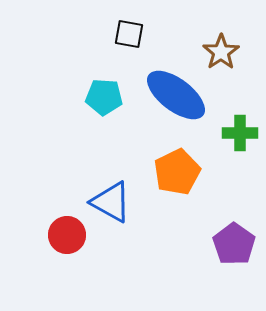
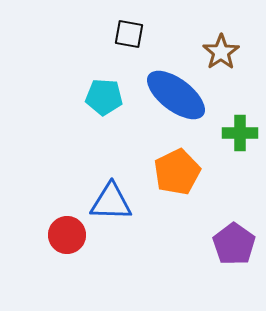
blue triangle: rotated 27 degrees counterclockwise
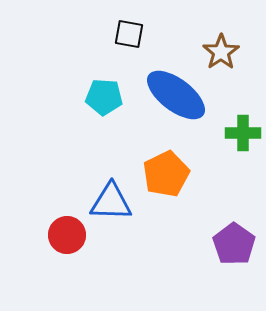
green cross: moved 3 px right
orange pentagon: moved 11 px left, 2 px down
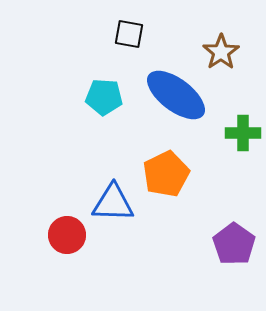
blue triangle: moved 2 px right, 1 px down
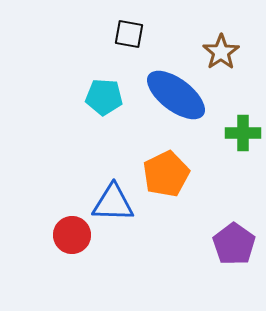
red circle: moved 5 px right
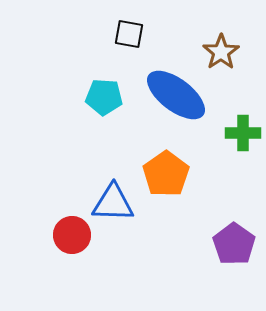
orange pentagon: rotated 9 degrees counterclockwise
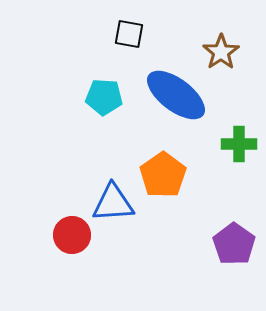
green cross: moved 4 px left, 11 px down
orange pentagon: moved 3 px left, 1 px down
blue triangle: rotated 6 degrees counterclockwise
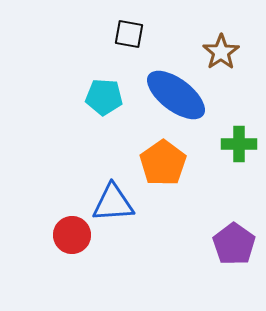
orange pentagon: moved 12 px up
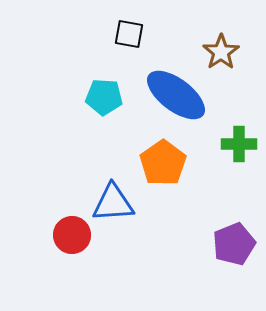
purple pentagon: rotated 15 degrees clockwise
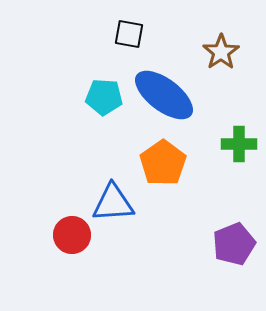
blue ellipse: moved 12 px left
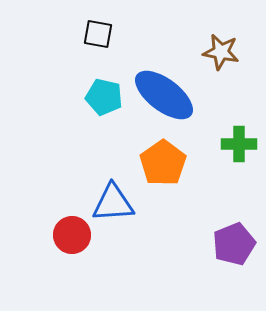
black square: moved 31 px left
brown star: rotated 27 degrees counterclockwise
cyan pentagon: rotated 9 degrees clockwise
